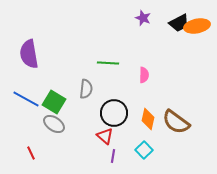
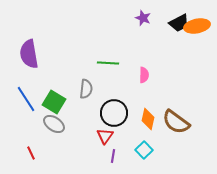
blue line: rotated 28 degrees clockwise
red triangle: rotated 24 degrees clockwise
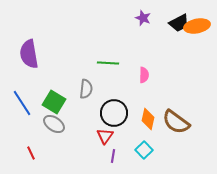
blue line: moved 4 px left, 4 px down
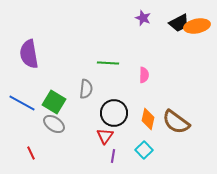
blue line: rotated 28 degrees counterclockwise
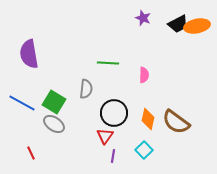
black trapezoid: moved 1 px left, 1 px down
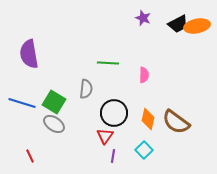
blue line: rotated 12 degrees counterclockwise
red line: moved 1 px left, 3 px down
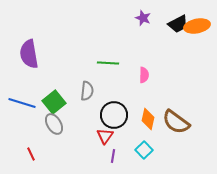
gray semicircle: moved 1 px right, 2 px down
green square: rotated 20 degrees clockwise
black circle: moved 2 px down
gray ellipse: rotated 25 degrees clockwise
red line: moved 1 px right, 2 px up
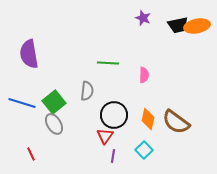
black trapezoid: moved 1 px down; rotated 15 degrees clockwise
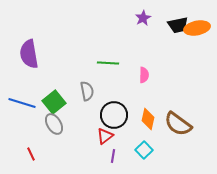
purple star: rotated 21 degrees clockwise
orange ellipse: moved 2 px down
gray semicircle: rotated 18 degrees counterclockwise
brown semicircle: moved 2 px right, 2 px down
red triangle: rotated 18 degrees clockwise
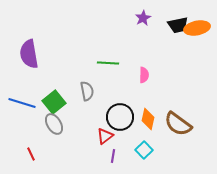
black circle: moved 6 px right, 2 px down
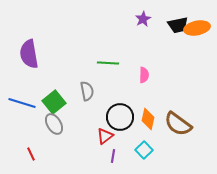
purple star: moved 1 px down
